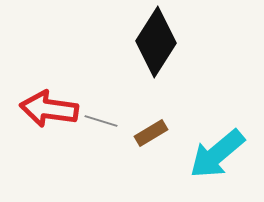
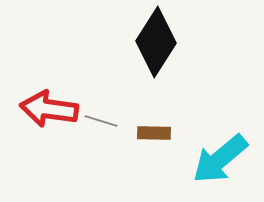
brown rectangle: moved 3 px right; rotated 32 degrees clockwise
cyan arrow: moved 3 px right, 5 px down
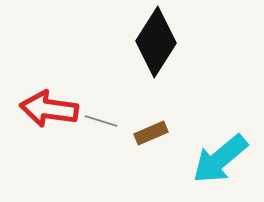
brown rectangle: moved 3 px left; rotated 24 degrees counterclockwise
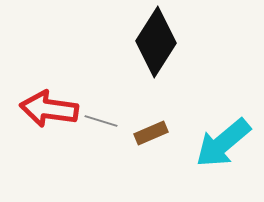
cyan arrow: moved 3 px right, 16 px up
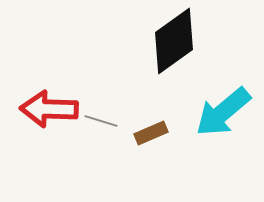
black diamond: moved 18 px right, 1 px up; rotated 22 degrees clockwise
red arrow: rotated 6 degrees counterclockwise
cyan arrow: moved 31 px up
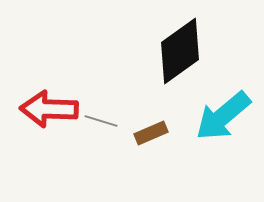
black diamond: moved 6 px right, 10 px down
cyan arrow: moved 4 px down
